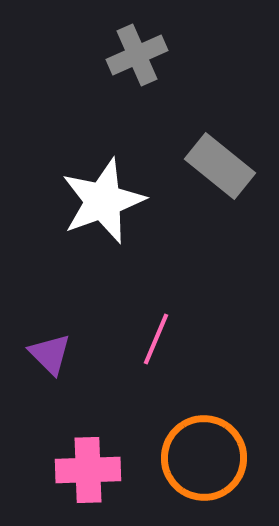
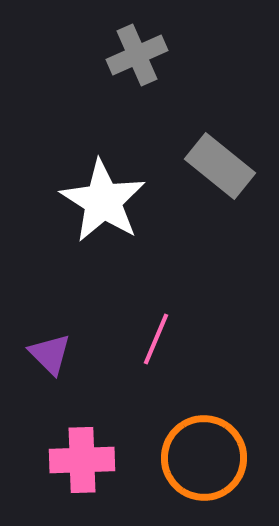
white star: rotated 20 degrees counterclockwise
pink cross: moved 6 px left, 10 px up
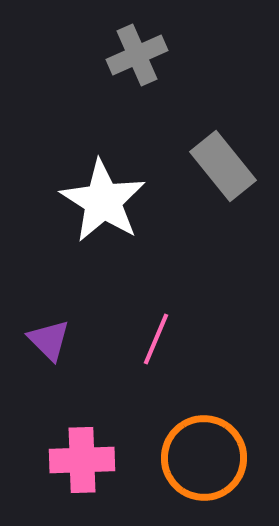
gray rectangle: moved 3 px right; rotated 12 degrees clockwise
purple triangle: moved 1 px left, 14 px up
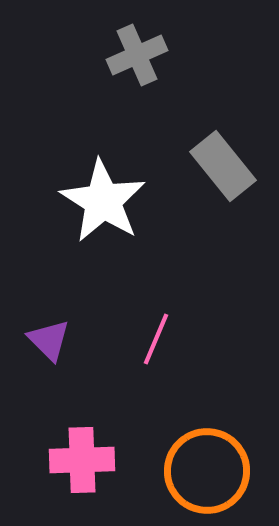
orange circle: moved 3 px right, 13 px down
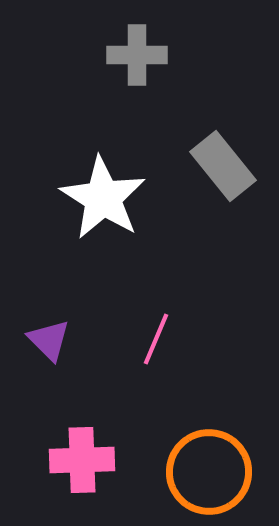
gray cross: rotated 24 degrees clockwise
white star: moved 3 px up
orange circle: moved 2 px right, 1 px down
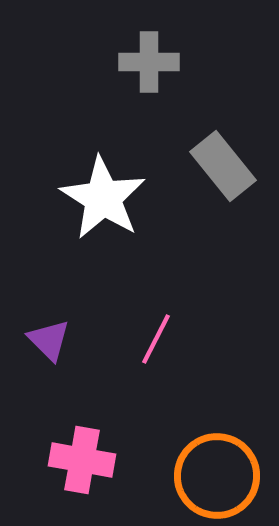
gray cross: moved 12 px right, 7 px down
pink line: rotated 4 degrees clockwise
pink cross: rotated 12 degrees clockwise
orange circle: moved 8 px right, 4 px down
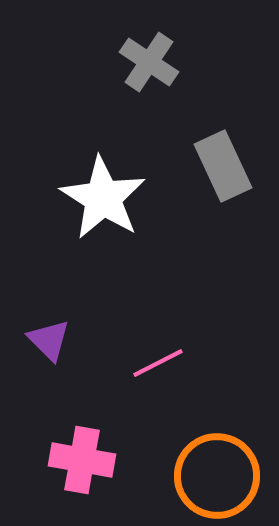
gray cross: rotated 34 degrees clockwise
gray rectangle: rotated 14 degrees clockwise
pink line: moved 2 px right, 24 px down; rotated 36 degrees clockwise
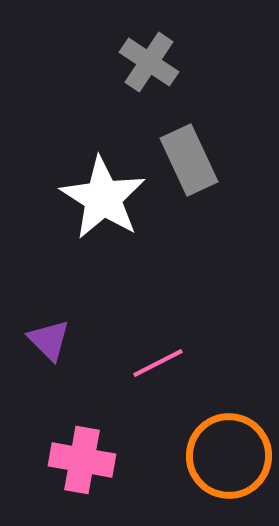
gray rectangle: moved 34 px left, 6 px up
orange circle: moved 12 px right, 20 px up
